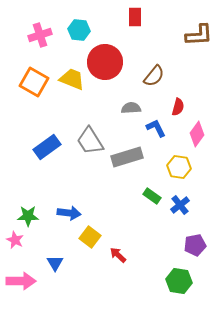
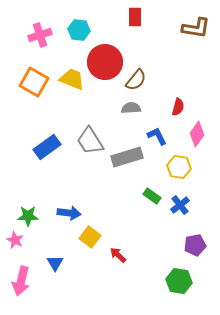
brown L-shape: moved 3 px left, 7 px up; rotated 12 degrees clockwise
brown semicircle: moved 18 px left, 4 px down
blue L-shape: moved 1 px right, 8 px down
pink arrow: rotated 104 degrees clockwise
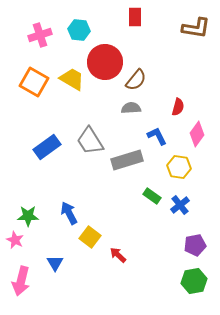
yellow trapezoid: rotated 8 degrees clockwise
gray rectangle: moved 3 px down
blue arrow: rotated 125 degrees counterclockwise
green hexagon: moved 15 px right; rotated 20 degrees counterclockwise
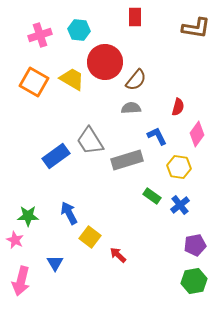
blue rectangle: moved 9 px right, 9 px down
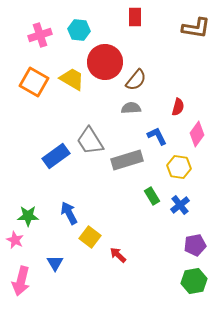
green rectangle: rotated 24 degrees clockwise
